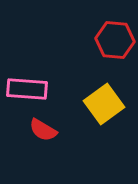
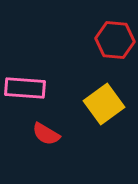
pink rectangle: moved 2 px left, 1 px up
red semicircle: moved 3 px right, 4 px down
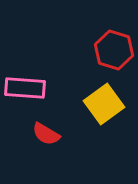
red hexagon: moved 1 px left, 10 px down; rotated 12 degrees clockwise
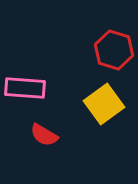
red semicircle: moved 2 px left, 1 px down
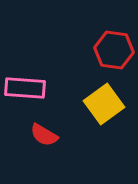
red hexagon: rotated 9 degrees counterclockwise
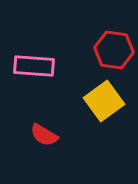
pink rectangle: moved 9 px right, 22 px up
yellow square: moved 3 px up
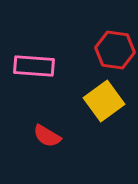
red hexagon: moved 1 px right
red semicircle: moved 3 px right, 1 px down
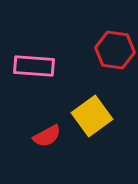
yellow square: moved 12 px left, 15 px down
red semicircle: rotated 60 degrees counterclockwise
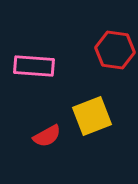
yellow square: rotated 15 degrees clockwise
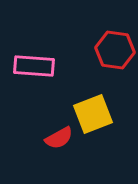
yellow square: moved 1 px right, 2 px up
red semicircle: moved 12 px right, 2 px down
